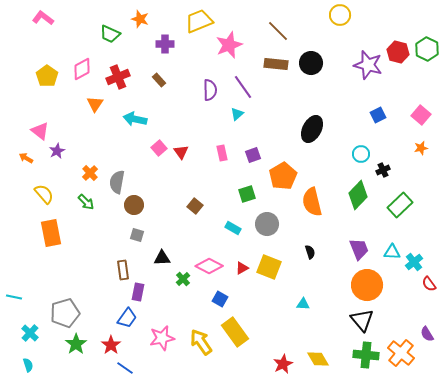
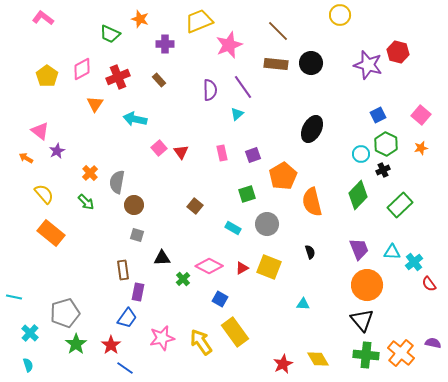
green hexagon at (427, 49): moved 41 px left, 95 px down
orange rectangle at (51, 233): rotated 40 degrees counterclockwise
purple semicircle at (427, 334): moved 6 px right, 9 px down; rotated 133 degrees clockwise
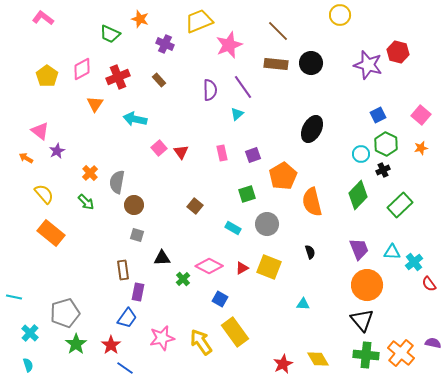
purple cross at (165, 44): rotated 24 degrees clockwise
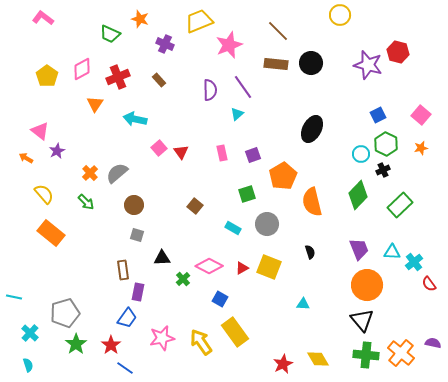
gray semicircle at (117, 182): moved 9 px up; rotated 40 degrees clockwise
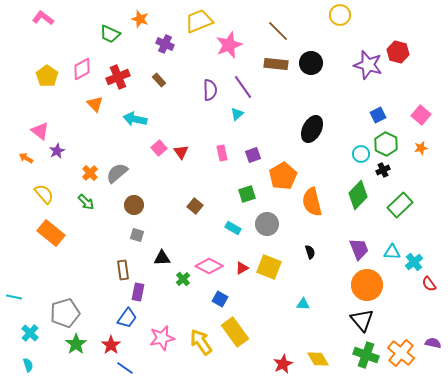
orange triangle at (95, 104): rotated 18 degrees counterclockwise
green cross at (366, 355): rotated 15 degrees clockwise
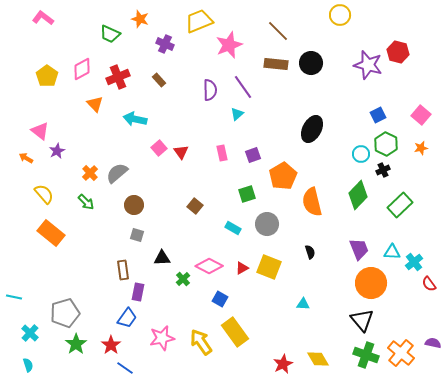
orange circle at (367, 285): moved 4 px right, 2 px up
